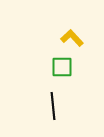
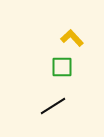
black line: rotated 64 degrees clockwise
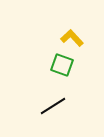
green square: moved 2 px up; rotated 20 degrees clockwise
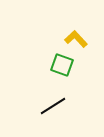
yellow L-shape: moved 4 px right, 1 px down
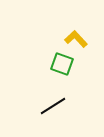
green square: moved 1 px up
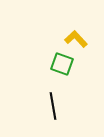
black line: rotated 68 degrees counterclockwise
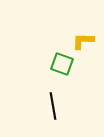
yellow L-shape: moved 7 px right, 2 px down; rotated 45 degrees counterclockwise
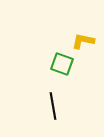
yellow L-shape: rotated 10 degrees clockwise
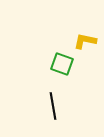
yellow L-shape: moved 2 px right
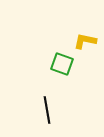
black line: moved 6 px left, 4 px down
